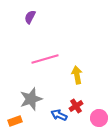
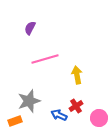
purple semicircle: moved 11 px down
gray star: moved 2 px left, 2 px down
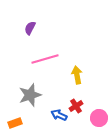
gray star: moved 1 px right, 6 px up
orange rectangle: moved 2 px down
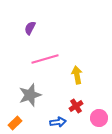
blue arrow: moved 1 px left, 7 px down; rotated 147 degrees clockwise
orange rectangle: rotated 24 degrees counterclockwise
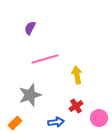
blue arrow: moved 2 px left
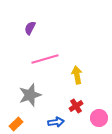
orange rectangle: moved 1 px right, 1 px down
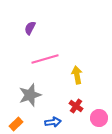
red cross: rotated 24 degrees counterclockwise
blue arrow: moved 3 px left
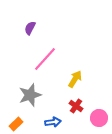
pink line: rotated 32 degrees counterclockwise
yellow arrow: moved 2 px left, 4 px down; rotated 42 degrees clockwise
